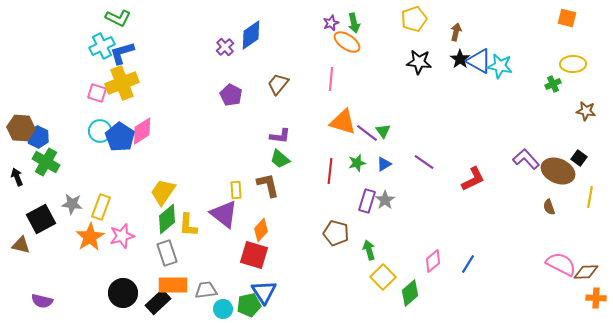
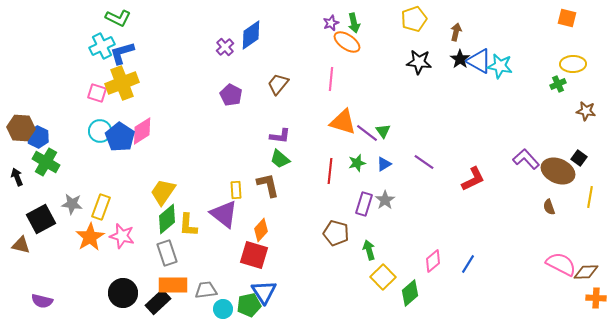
green cross at (553, 84): moved 5 px right
purple rectangle at (367, 201): moved 3 px left, 3 px down
pink star at (122, 236): rotated 30 degrees clockwise
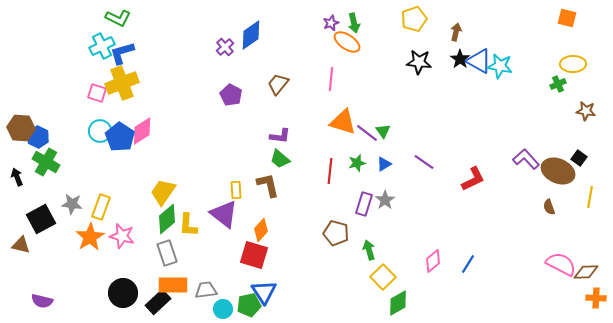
green diamond at (410, 293): moved 12 px left, 10 px down; rotated 12 degrees clockwise
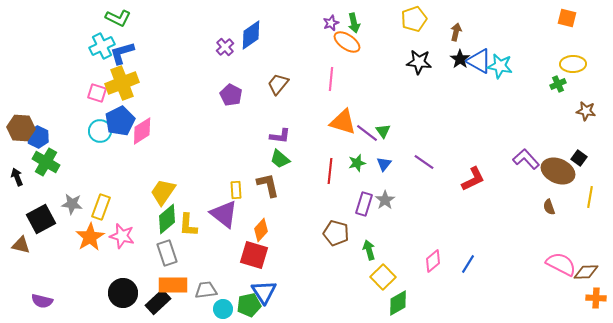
blue pentagon at (120, 137): moved 16 px up; rotated 12 degrees clockwise
blue triangle at (384, 164): rotated 21 degrees counterclockwise
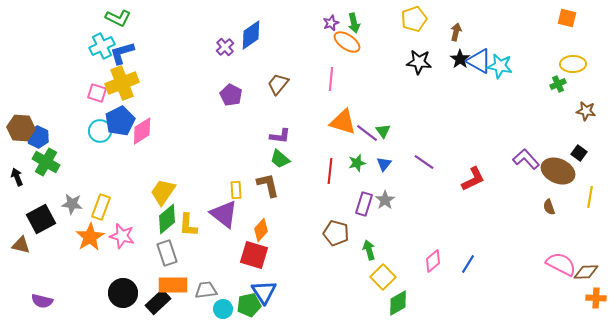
black square at (579, 158): moved 5 px up
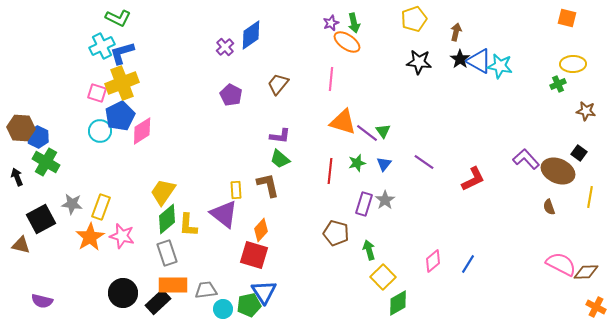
blue pentagon at (120, 121): moved 5 px up
orange cross at (596, 298): moved 9 px down; rotated 24 degrees clockwise
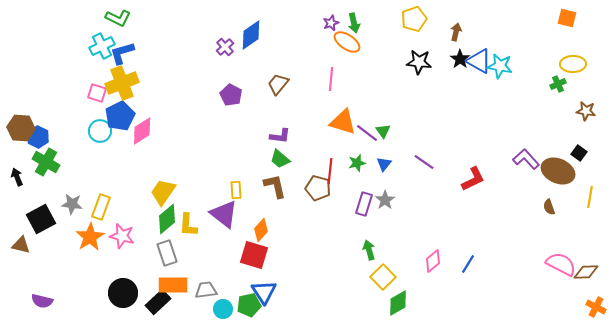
brown L-shape at (268, 185): moved 7 px right, 1 px down
brown pentagon at (336, 233): moved 18 px left, 45 px up
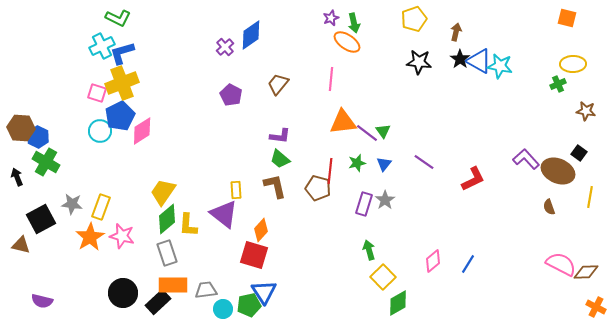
purple star at (331, 23): moved 5 px up
orange triangle at (343, 122): rotated 24 degrees counterclockwise
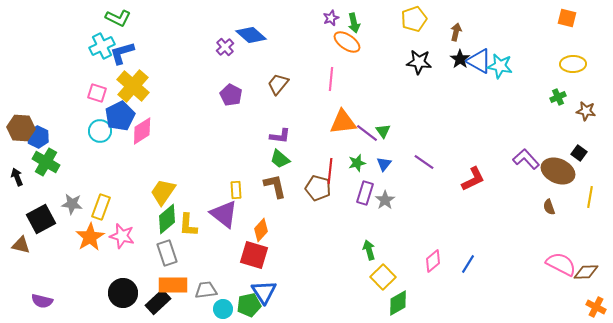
blue diamond at (251, 35): rotated 76 degrees clockwise
yellow cross at (122, 83): moved 11 px right, 3 px down; rotated 28 degrees counterclockwise
green cross at (558, 84): moved 13 px down
purple rectangle at (364, 204): moved 1 px right, 11 px up
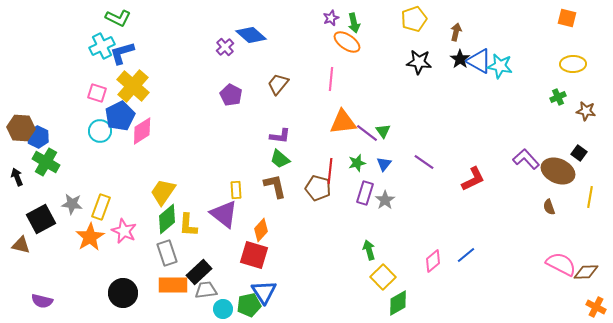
pink star at (122, 236): moved 2 px right, 5 px up; rotated 10 degrees clockwise
blue line at (468, 264): moved 2 px left, 9 px up; rotated 18 degrees clockwise
black rectangle at (158, 302): moved 41 px right, 30 px up
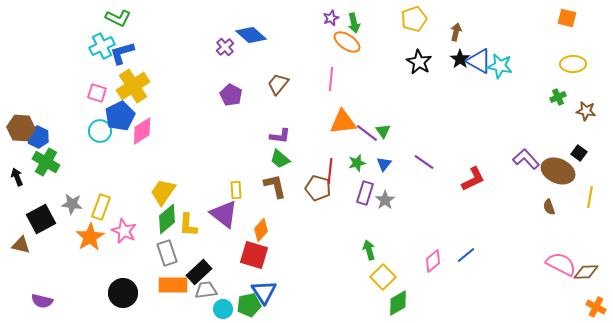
black star at (419, 62): rotated 25 degrees clockwise
yellow cross at (133, 86): rotated 16 degrees clockwise
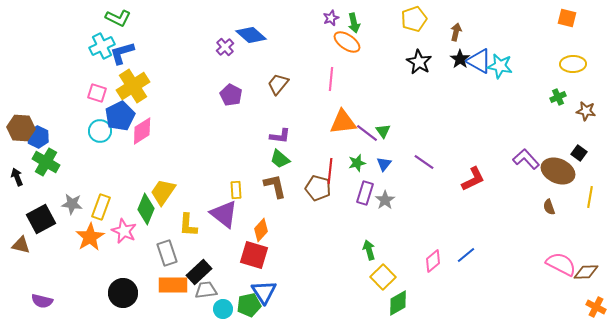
green diamond at (167, 219): moved 21 px left, 10 px up; rotated 28 degrees counterclockwise
